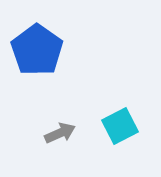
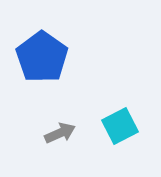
blue pentagon: moved 5 px right, 7 px down
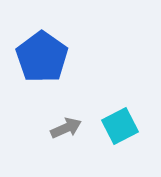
gray arrow: moved 6 px right, 5 px up
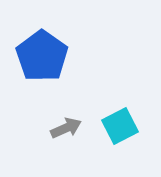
blue pentagon: moved 1 px up
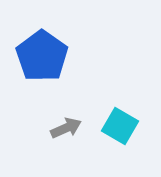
cyan square: rotated 33 degrees counterclockwise
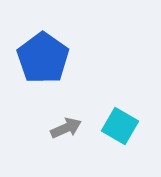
blue pentagon: moved 1 px right, 2 px down
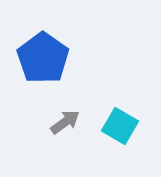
gray arrow: moved 1 px left, 6 px up; rotated 12 degrees counterclockwise
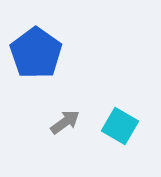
blue pentagon: moved 7 px left, 5 px up
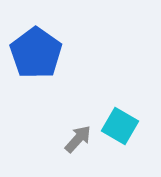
gray arrow: moved 13 px right, 17 px down; rotated 12 degrees counterclockwise
